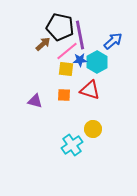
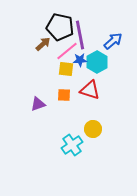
purple triangle: moved 3 px right, 3 px down; rotated 35 degrees counterclockwise
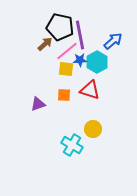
brown arrow: moved 2 px right
cyan cross: rotated 25 degrees counterclockwise
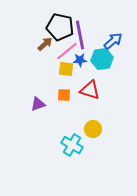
cyan hexagon: moved 5 px right, 3 px up; rotated 20 degrees clockwise
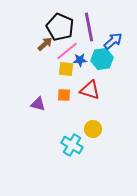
black pentagon: rotated 12 degrees clockwise
purple line: moved 9 px right, 8 px up
purple triangle: rotated 35 degrees clockwise
